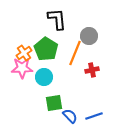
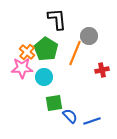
orange cross: moved 3 px right, 1 px up; rotated 14 degrees counterclockwise
red cross: moved 10 px right
blue line: moved 2 px left, 5 px down
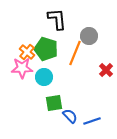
green pentagon: rotated 15 degrees counterclockwise
red cross: moved 4 px right; rotated 32 degrees counterclockwise
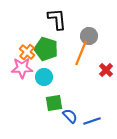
orange line: moved 6 px right
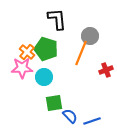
gray circle: moved 1 px right
red cross: rotated 24 degrees clockwise
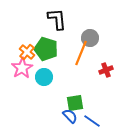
gray circle: moved 2 px down
pink star: rotated 30 degrees counterclockwise
green square: moved 21 px right
blue line: rotated 54 degrees clockwise
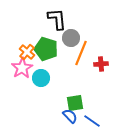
gray circle: moved 19 px left
red cross: moved 5 px left, 6 px up; rotated 16 degrees clockwise
cyan circle: moved 3 px left, 1 px down
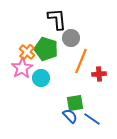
orange line: moved 8 px down
red cross: moved 2 px left, 10 px down
blue line: moved 2 px up
